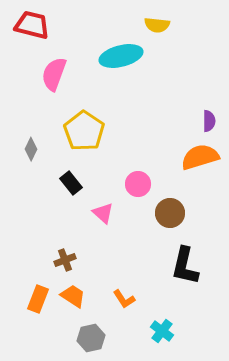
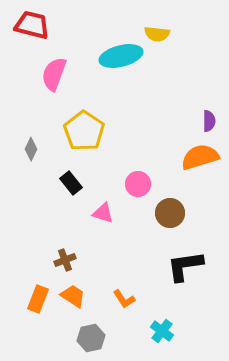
yellow semicircle: moved 9 px down
pink triangle: rotated 25 degrees counterclockwise
black L-shape: rotated 69 degrees clockwise
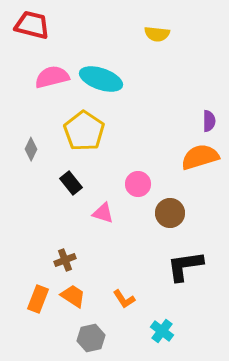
cyan ellipse: moved 20 px left, 23 px down; rotated 33 degrees clockwise
pink semicircle: moved 2 px left, 3 px down; rotated 56 degrees clockwise
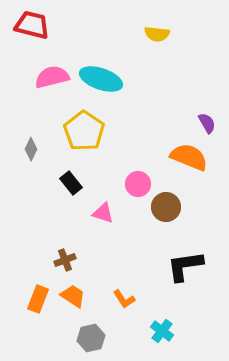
purple semicircle: moved 2 px left, 2 px down; rotated 30 degrees counterclockwise
orange semicircle: moved 11 px left; rotated 39 degrees clockwise
brown circle: moved 4 px left, 6 px up
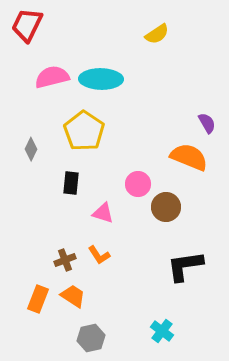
red trapezoid: moved 5 px left; rotated 78 degrees counterclockwise
yellow semicircle: rotated 40 degrees counterclockwise
cyan ellipse: rotated 18 degrees counterclockwise
black rectangle: rotated 45 degrees clockwise
orange L-shape: moved 25 px left, 44 px up
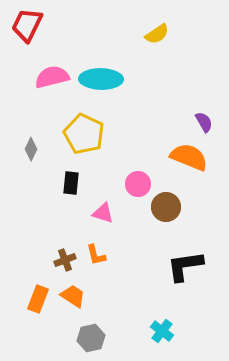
purple semicircle: moved 3 px left, 1 px up
yellow pentagon: moved 3 px down; rotated 9 degrees counterclockwise
orange L-shape: moved 3 px left; rotated 20 degrees clockwise
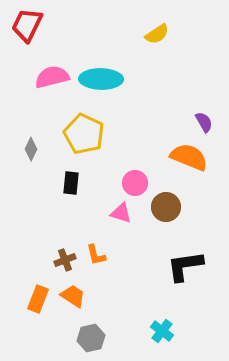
pink circle: moved 3 px left, 1 px up
pink triangle: moved 18 px right
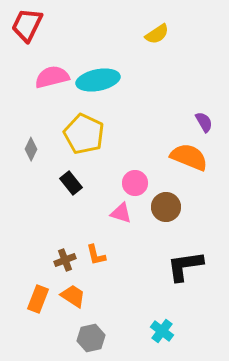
cyan ellipse: moved 3 px left, 1 px down; rotated 12 degrees counterclockwise
black rectangle: rotated 45 degrees counterclockwise
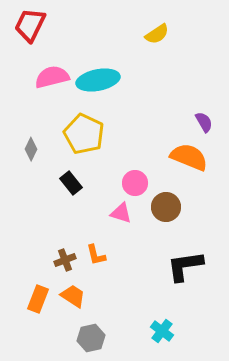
red trapezoid: moved 3 px right
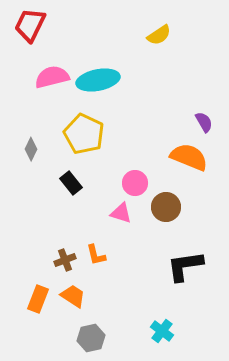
yellow semicircle: moved 2 px right, 1 px down
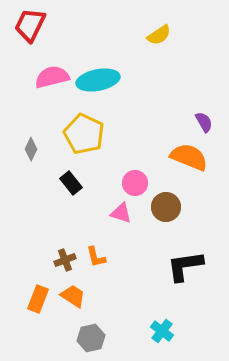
orange L-shape: moved 2 px down
